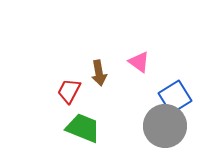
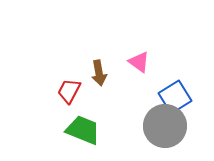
green trapezoid: moved 2 px down
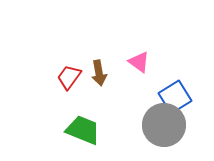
red trapezoid: moved 14 px up; rotated 8 degrees clockwise
gray circle: moved 1 px left, 1 px up
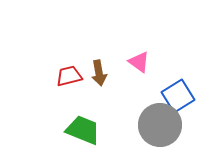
red trapezoid: moved 1 px up; rotated 40 degrees clockwise
blue square: moved 3 px right, 1 px up
gray circle: moved 4 px left
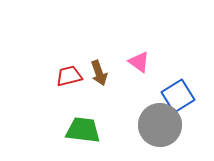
brown arrow: rotated 10 degrees counterclockwise
green trapezoid: rotated 15 degrees counterclockwise
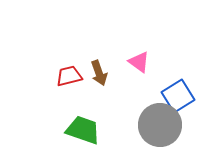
green trapezoid: rotated 12 degrees clockwise
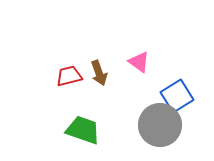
blue square: moved 1 px left
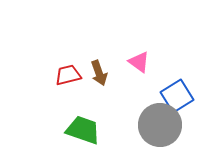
red trapezoid: moved 1 px left, 1 px up
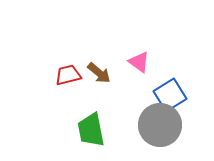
brown arrow: rotated 30 degrees counterclockwise
blue square: moved 7 px left, 1 px up
green trapezoid: moved 8 px right; rotated 120 degrees counterclockwise
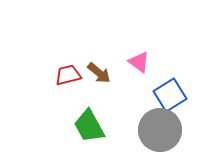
gray circle: moved 5 px down
green trapezoid: moved 2 px left, 4 px up; rotated 18 degrees counterclockwise
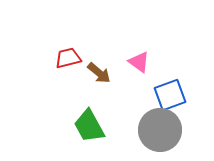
red trapezoid: moved 17 px up
blue square: rotated 12 degrees clockwise
